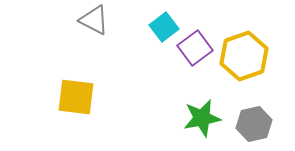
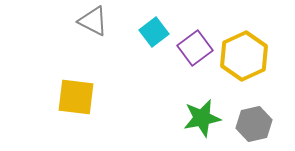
gray triangle: moved 1 px left, 1 px down
cyan square: moved 10 px left, 5 px down
yellow hexagon: rotated 6 degrees counterclockwise
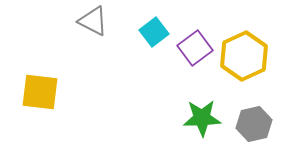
yellow square: moved 36 px left, 5 px up
green star: rotated 9 degrees clockwise
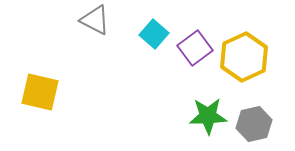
gray triangle: moved 2 px right, 1 px up
cyan square: moved 2 px down; rotated 12 degrees counterclockwise
yellow hexagon: moved 1 px down
yellow square: rotated 6 degrees clockwise
green star: moved 6 px right, 2 px up
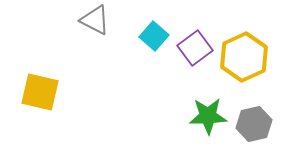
cyan square: moved 2 px down
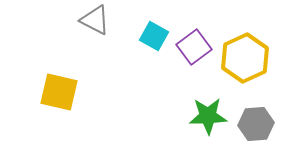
cyan square: rotated 12 degrees counterclockwise
purple square: moved 1 px left, 1 px up
yellow hexagon: moved 1 px right, 1 px down
yellow square: moved 19 px right
gray hexagon: moved 2 px right; rotated 8 degrees clockwise
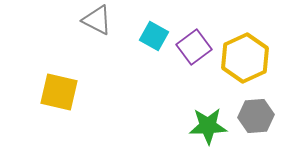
gray triangle: moved 2 px right
green star: moved 10 px down
gray hexagon: moved 8 px up
